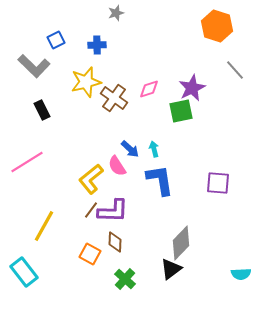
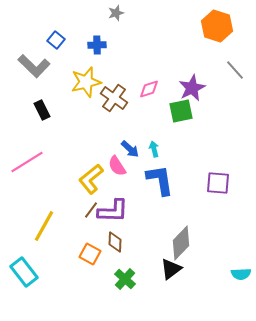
blue square: rotated 24 degrees counterclockwise
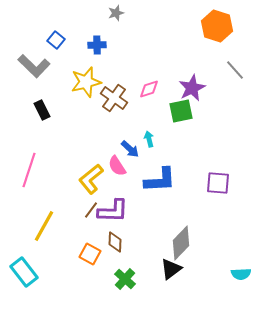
cyan arrow: moved 5 px left, 10 px up
pink line: moved 2 px right, 8 px down; rotated 40 degrees counterclockwise
blue L-shape: rotated 96 degrees clockwise
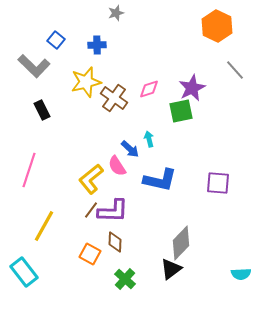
orange hexagon: rotated 8 degrees clockwise
blue L-shape: rotated 16 degrees clockwise
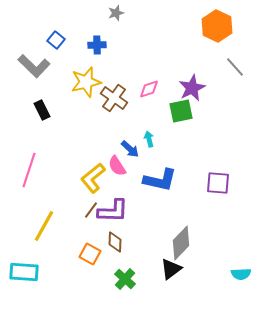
gray line: moved 3 px up
yellow L-shape: moved 2 px right, 1 px up
cyan rectangle: rotated 48 degrees counterclockwise
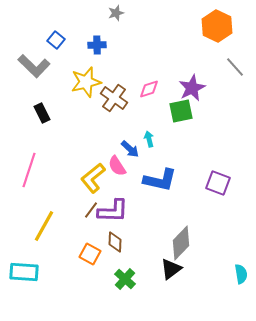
black rectangle: moved 3 px down
purple square: rotated 15 degrees clockwise
cyan semicircle: rotated 96 degrees counterclockwise
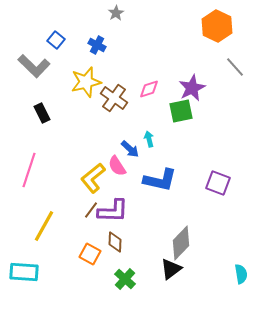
gray star: rotated 14 degrees counterclockwise
blue cross: rotated 30 degrees clockwise
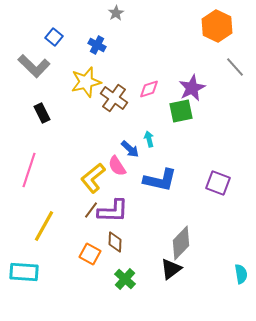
blue square: moved 2 px left, 3 px up
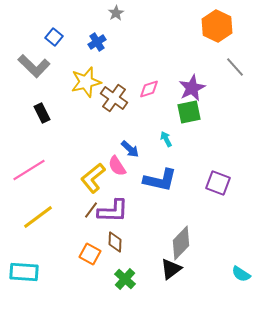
blue cross: moved 3 px up; rotated 30 degrees clockwise
green square: moved 8 px right, 1 px down
cyan arrow: moved 17 px right; rotated 14 degrees counterclockwise
pink line: rotated 40 degrees clockwise
yellow line: moved 6 px left, 9 px up; rotated 24 degrees clockwise
cyan semicircle: rotated 132 degrees clockwise
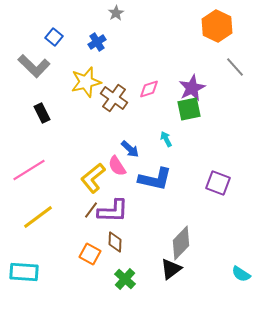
green square: moved 3 px up
blue L-shape: moved 5 px left, 1 px up
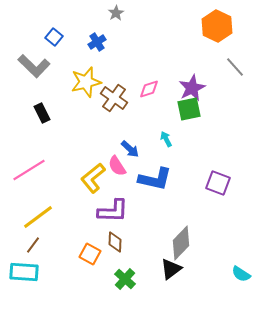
brown line: moved 58 px left, 35 px down
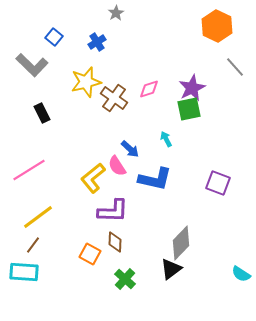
gray L-shape: moved 2 px left, 1 px up
